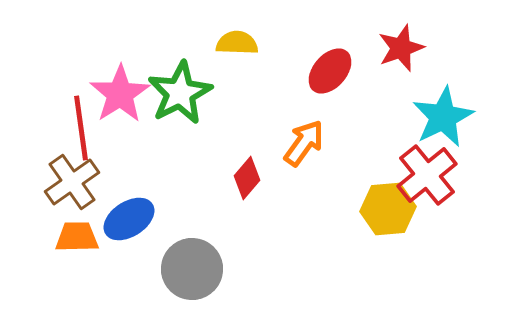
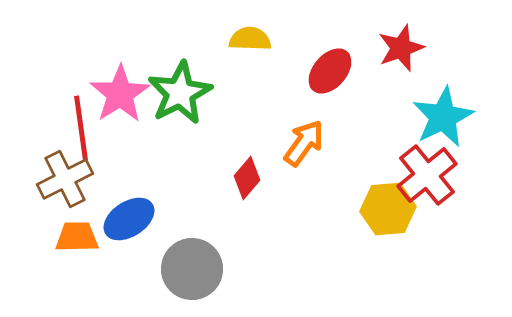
yellow semicircle: moved 13 px right, 4 px up
brown cross: moved 7 px left, 3 px up; rotated 8 degrees clockwise
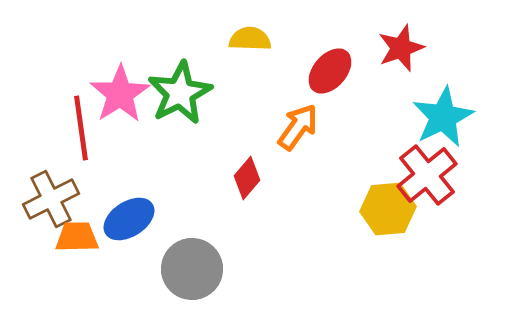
orange arrow: moved 6 px left, 16 px up
brown cross: moved 14 px left, 20 px down
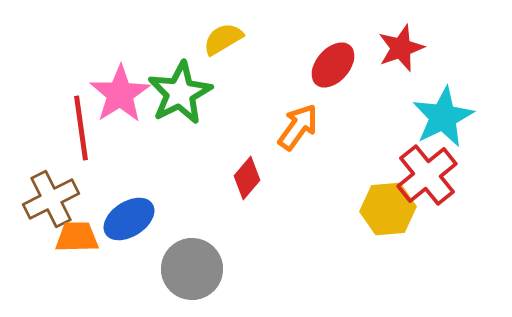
yellow semicircle: moved 27 px left; rotated 33 degrees counterclockwise
red ellipse: moved 3 px right, 6 px up
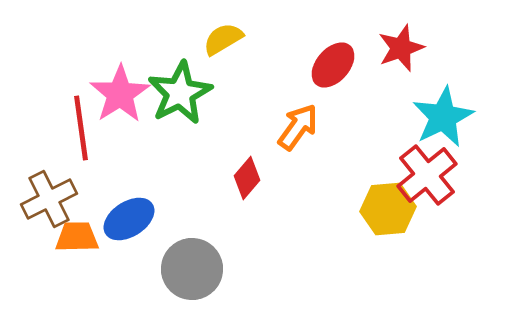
brown cross: moved 2 px left
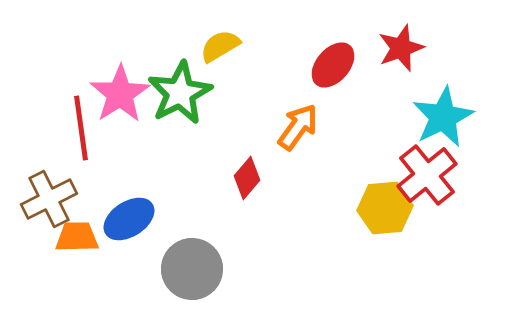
yellow semicircle: moved 3 px left, 7 px down
yellow hexagon: moved 3 px left, 1 px up
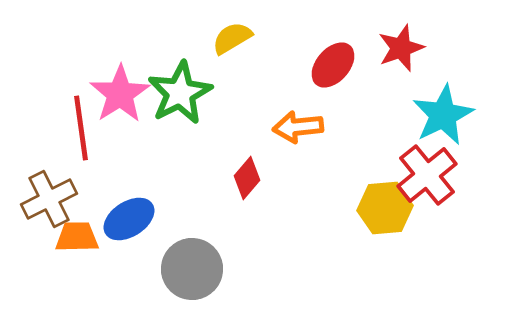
yellow semicircle: moved 12 px right, 8 px up
cyan star: moved 2 px up
orange arrow: rotated 132 degrees counterclockwise
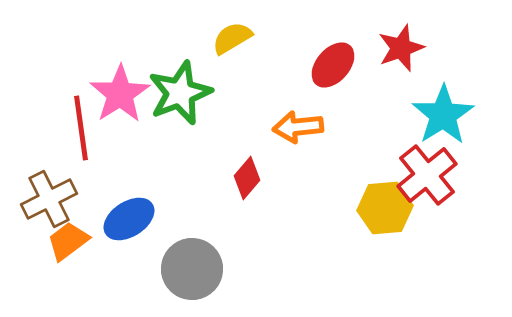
green star: rotated 6 degrees clockwise
cyan star: rotated 6 degrees counterclockwise
orange trapezoid: moved 9 px left, 4 px down; rotated 36 degrees counterclockwise
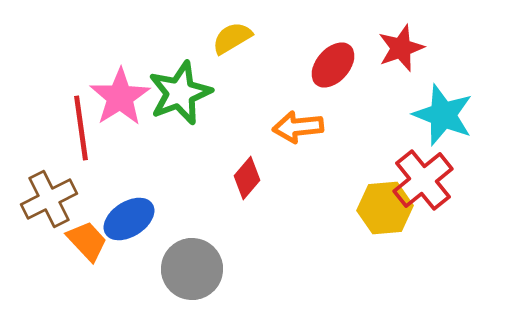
pink star: moved 3 px down
cyan star: rotated 18 degrees counterclockwise
red cross: moved 4 px left, 5 px down
orange trapezoid: moved 19 px right; rotated 84 degrees clockwise
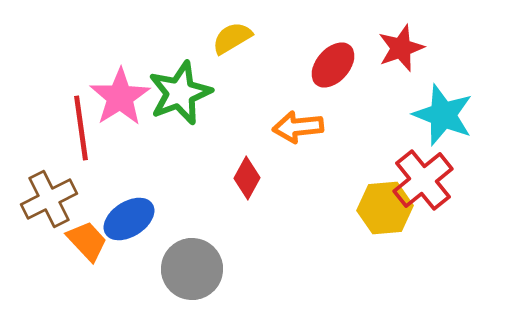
red diamond: rotated 12 degrees counterclockwise
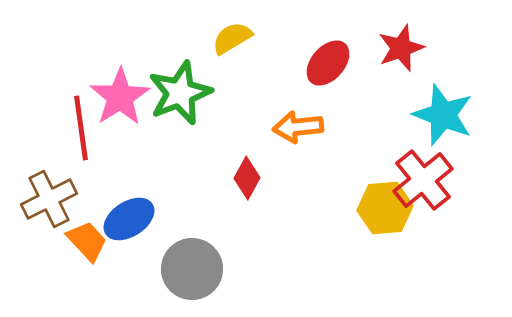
red ellipse: moved 5 px left, 2 px up
